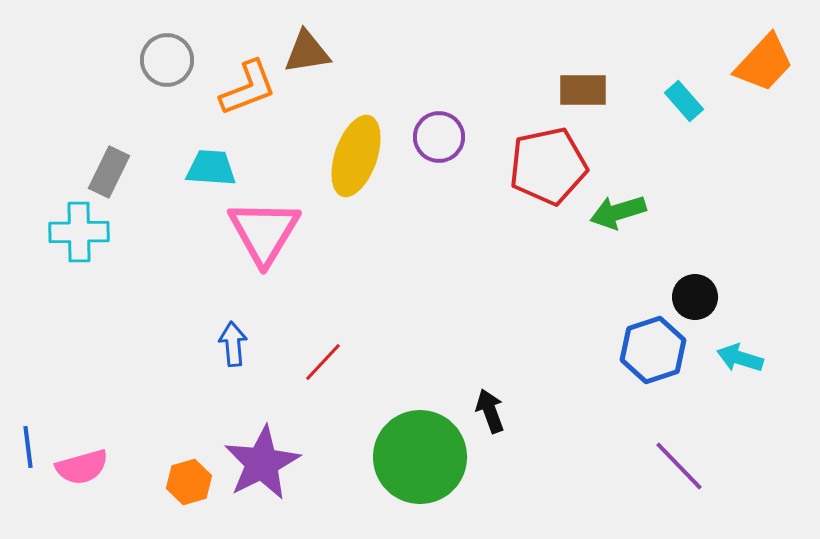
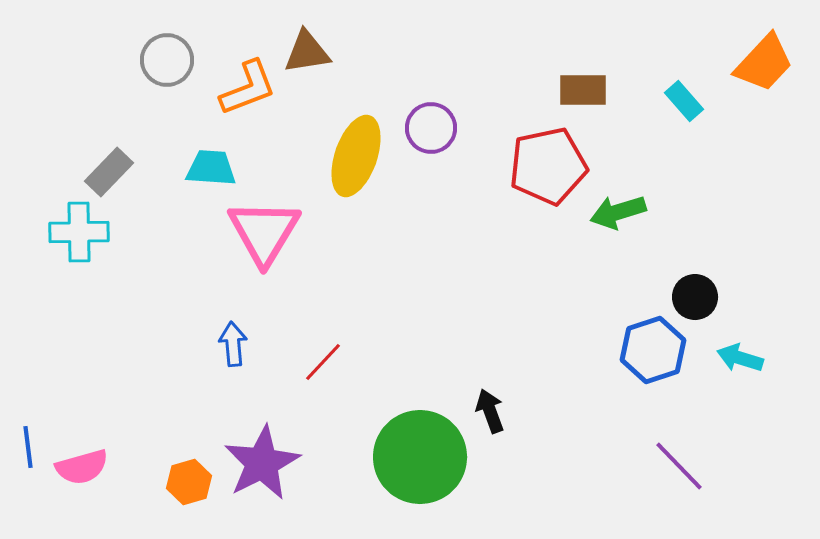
purple circle: moved 8 px left, 9 px up
gray rectangle: rotated 18 degrees clockwise
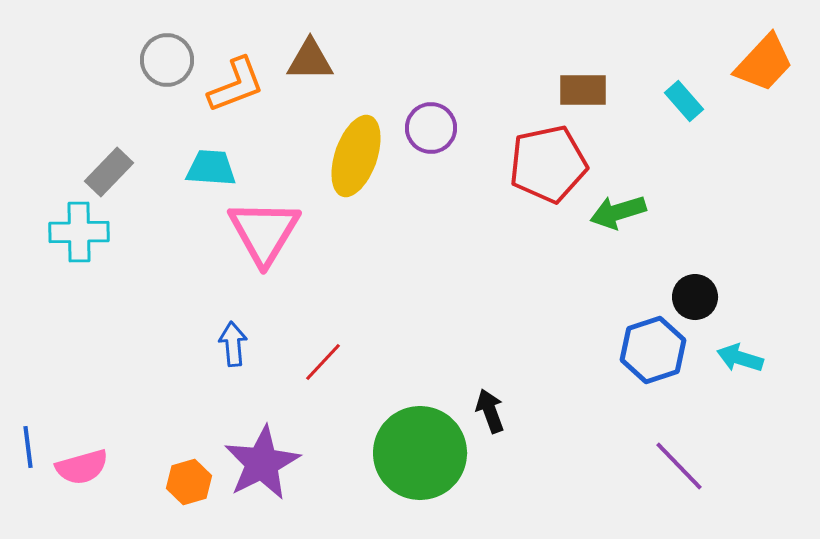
brown triangle: moved 3 px right, 8 px down; rotated 9 degrees clockwise
orange L-shape: moved 12 px left, 3 px up
red pentagon: moved 2 px up
green circle: moved 4 px up
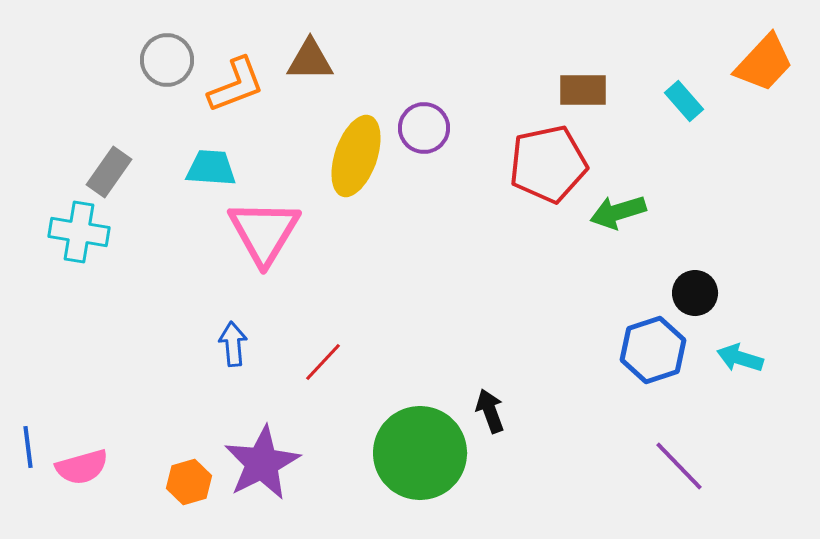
purple circle: moved 7 px left
gray rectangle: rotated 9 degrees counterclockwise
cyan cross: rotated 10 degrees clockwise
black circle: moved 4 px up
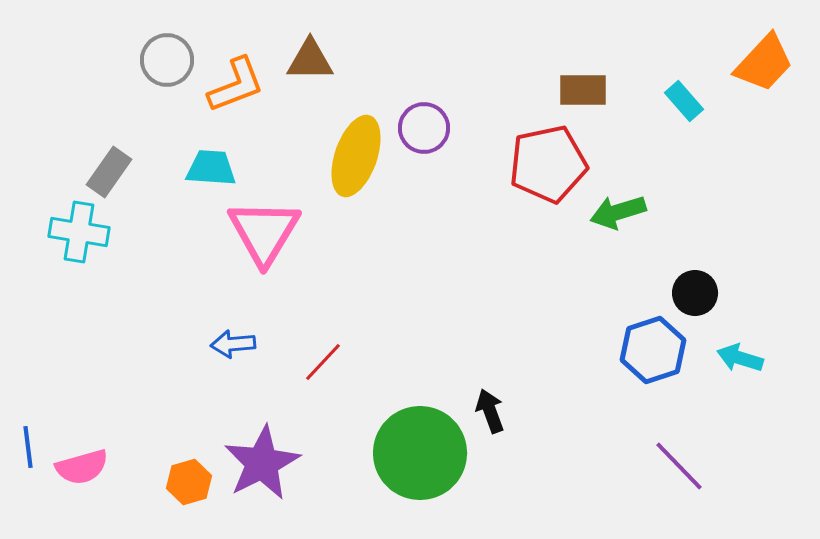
blue arrow: rotated 90 degrees counterclockwise
